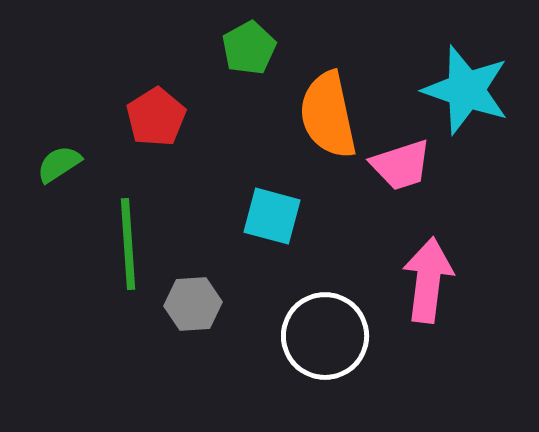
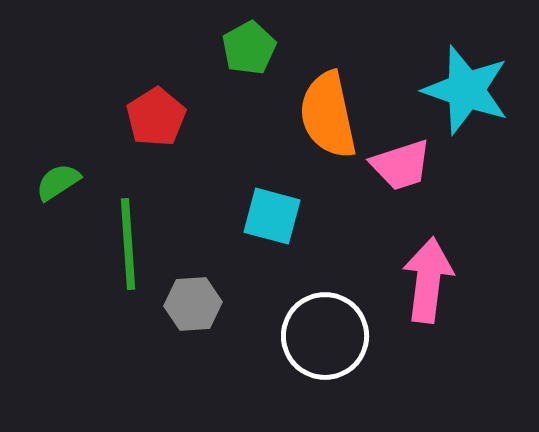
green semicircle: moved 1 px left, 18 px down
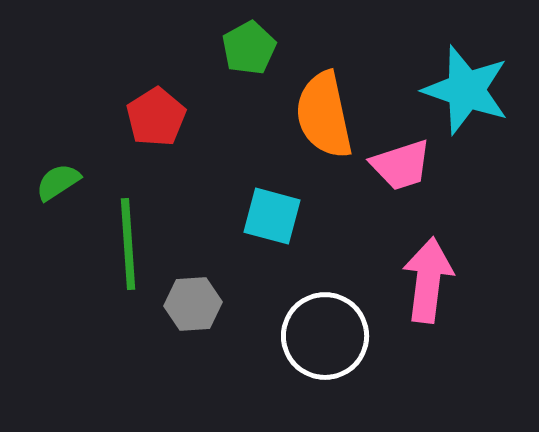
orange semicircle: moved 4 px left
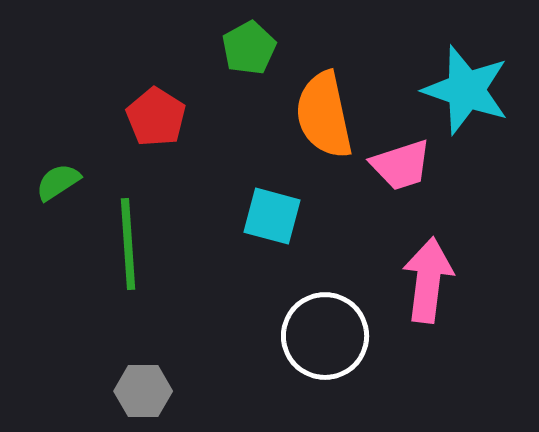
red pentagon: rotated 8 degrees counterclockwise
gray hexagon: moved 50 px left, 87 px down; rotated 4 degrees clockwise
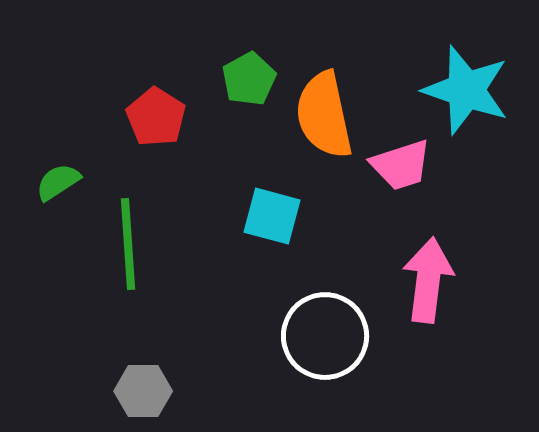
green pentagon: moved 31 px down
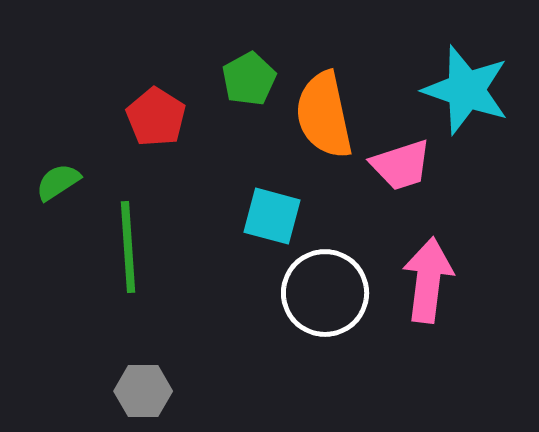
green line: moved 3 px down
white circle: moved 43 px up
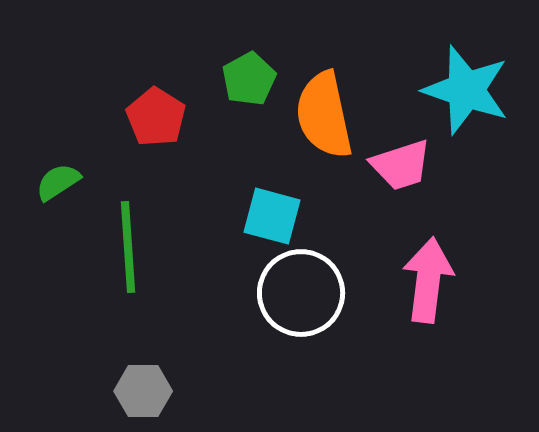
white circle: moved 24 px left
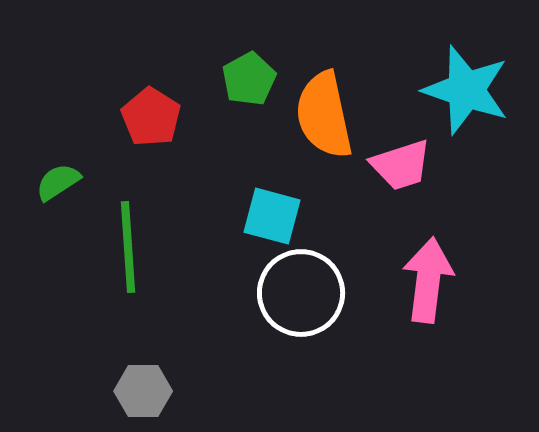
red pentagon: moved 5 px left
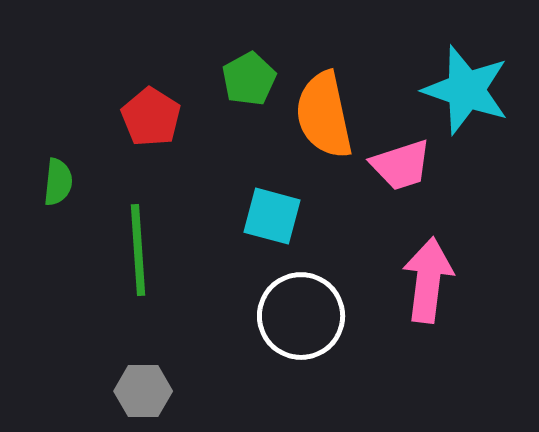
green semicircle: rotated 129 degrees clockwise
green line: moved 10 px right, 3 px down
white circle: moved 23 px down
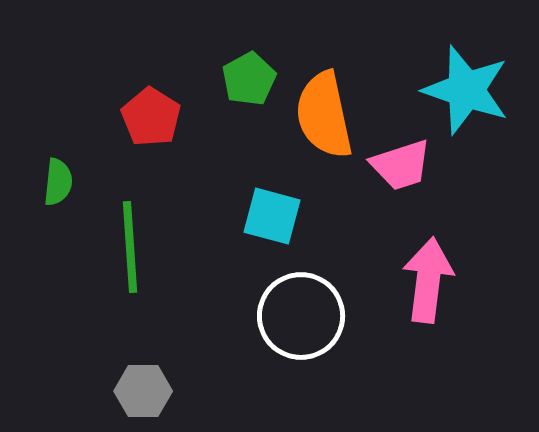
green line: moved 8 px left, 3 px up
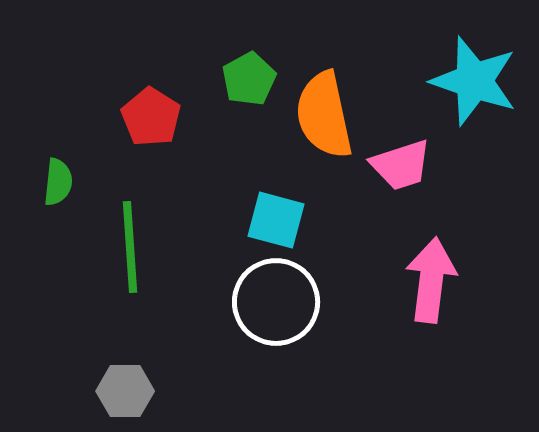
cyan star: moved 8 px right, 9 px up
cyan square: moved 4 px right, 4 px down
pink arrow: moved 3 px right
white circle: moved 25 px left, 14 px up
gray hexagon: moved 18 px left
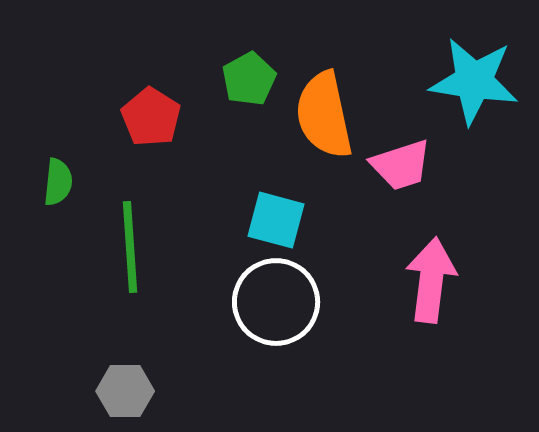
cyan star: rotated 10 degrees counterclockwise
